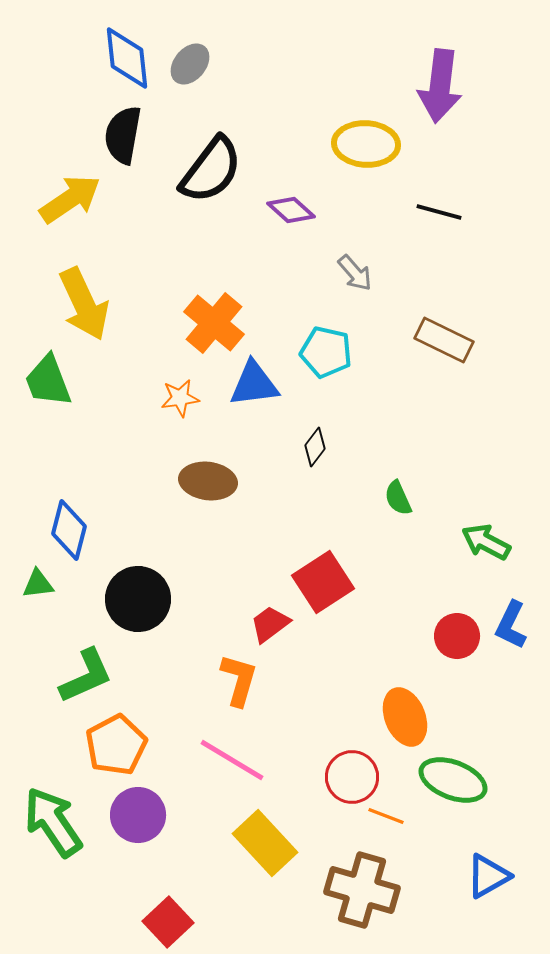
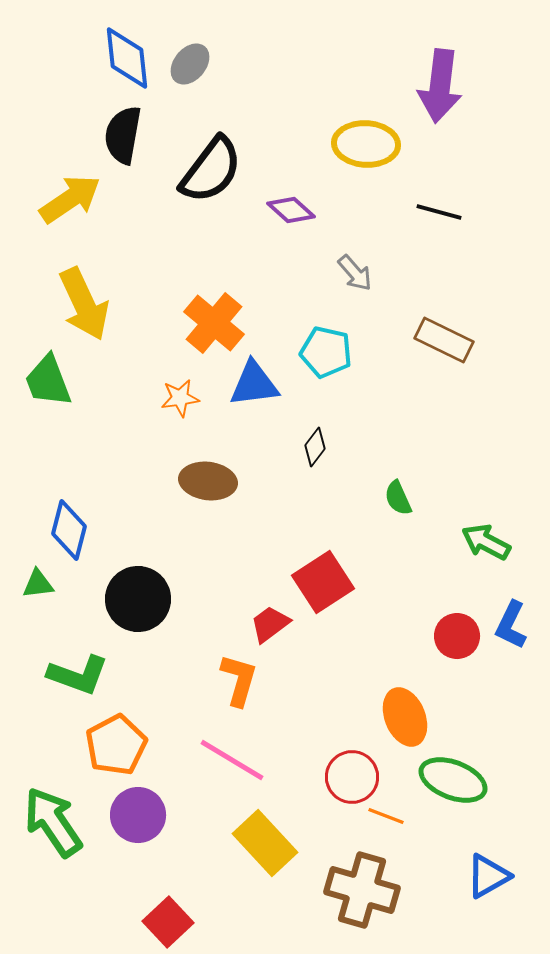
green L-shape at (86, 676): moved 8 px left, 1 px up; rotated 44 degrees clockwise
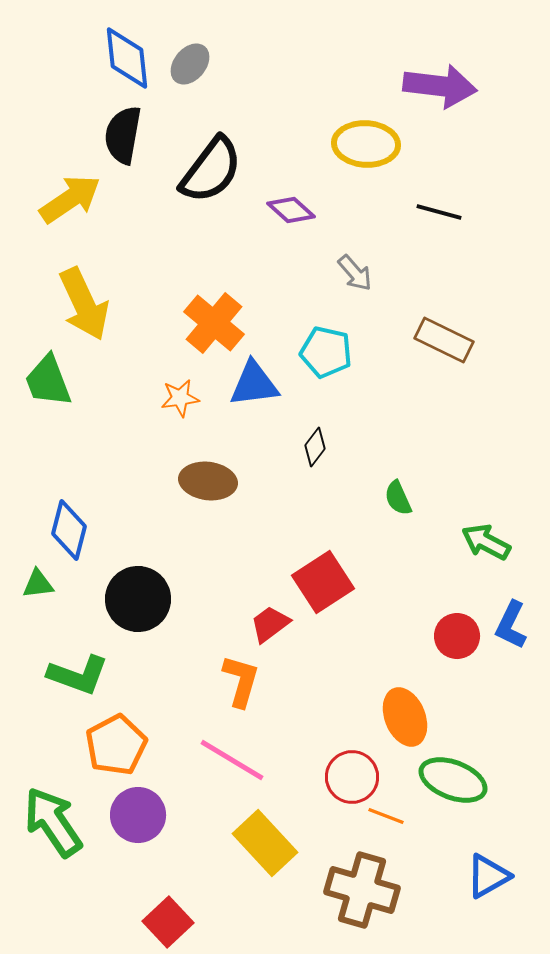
purple arrow at (440, 86): rotated 90 degrees counterclockwise
orange L-shape at (239, 680): moved 2 px right, 1 px down
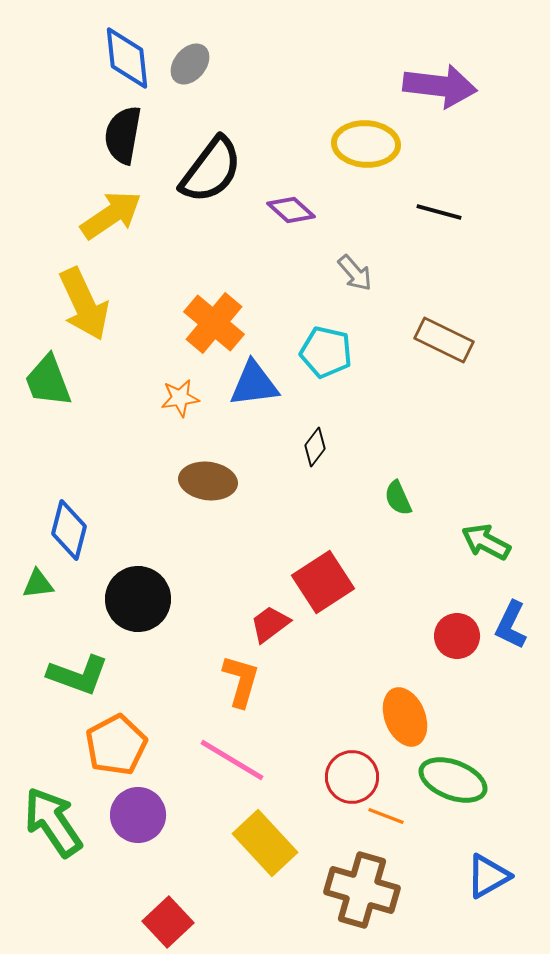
yellow arrow at (70, 199): moved 41 px right, 16 px down
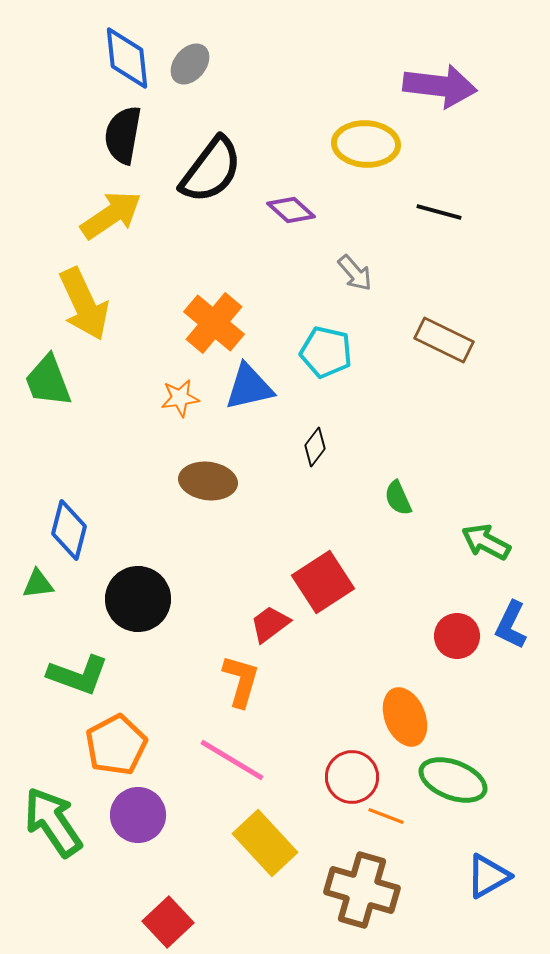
blue triangle at (254, 384): moved 5 px left, 3 px down; rotated 6 degrees counterclockwise
